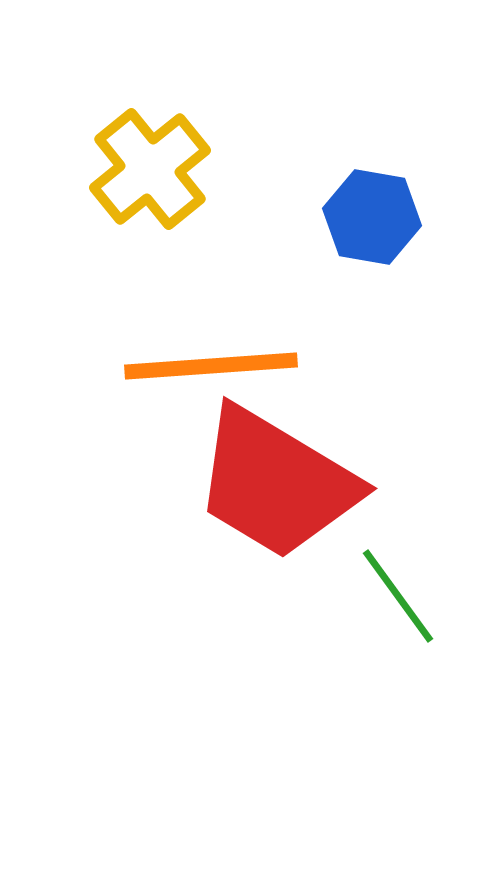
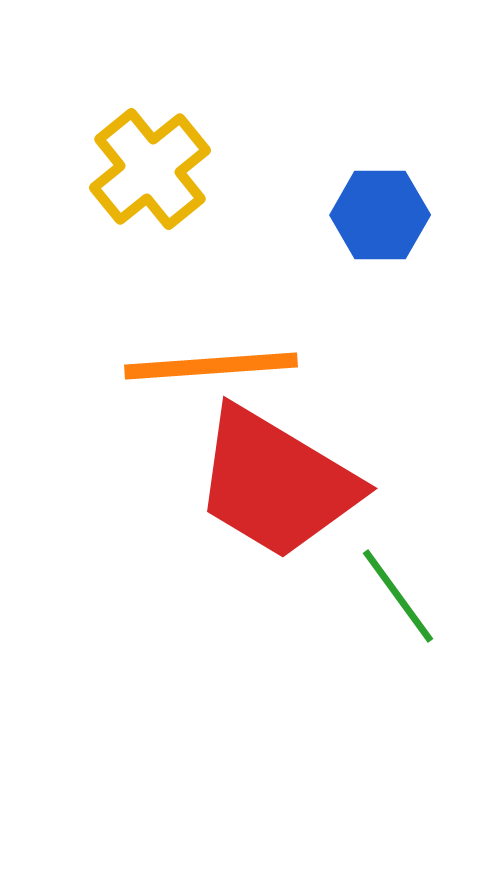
blue hexagon: moved 8 px right, 2 px up; rotated 10 degrees counterclockwise
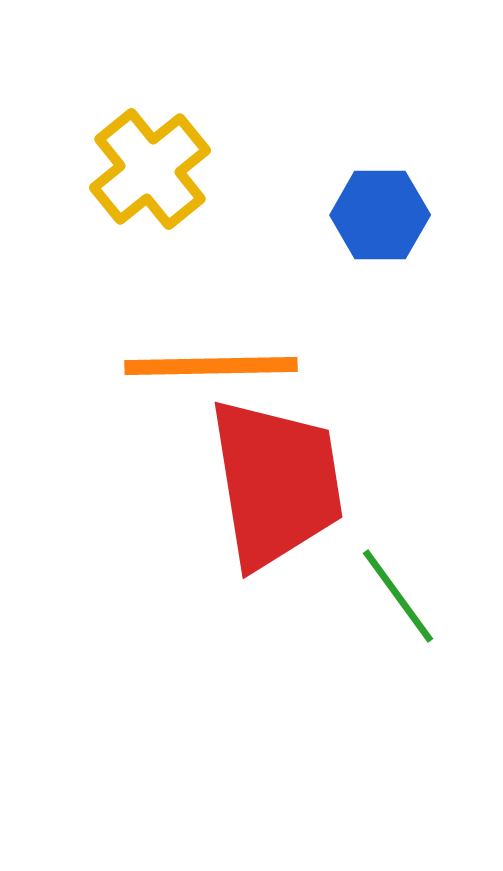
orange line: rotated 3 degrees clockwise
red trapezoid: rotated 130 degrees counterclockwise
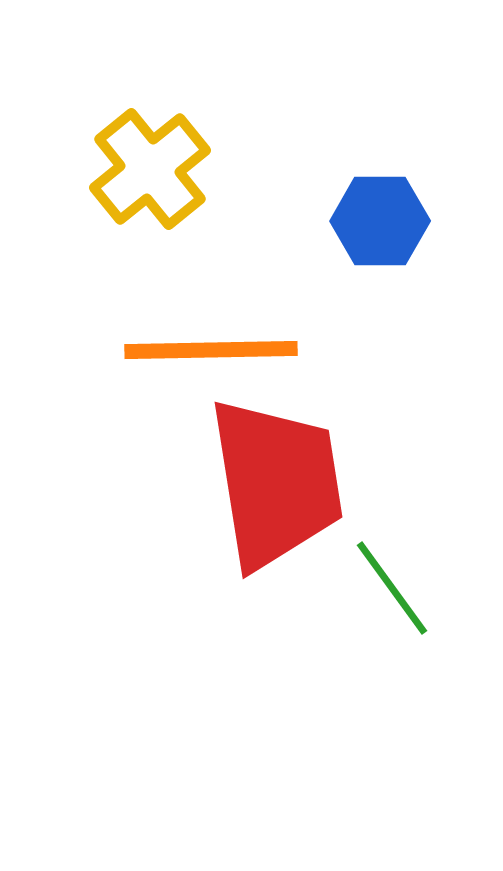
blue hexagon: moved 6 px down
orange line: moved 16 px up
green line: moved 6 px left, 8 px up
